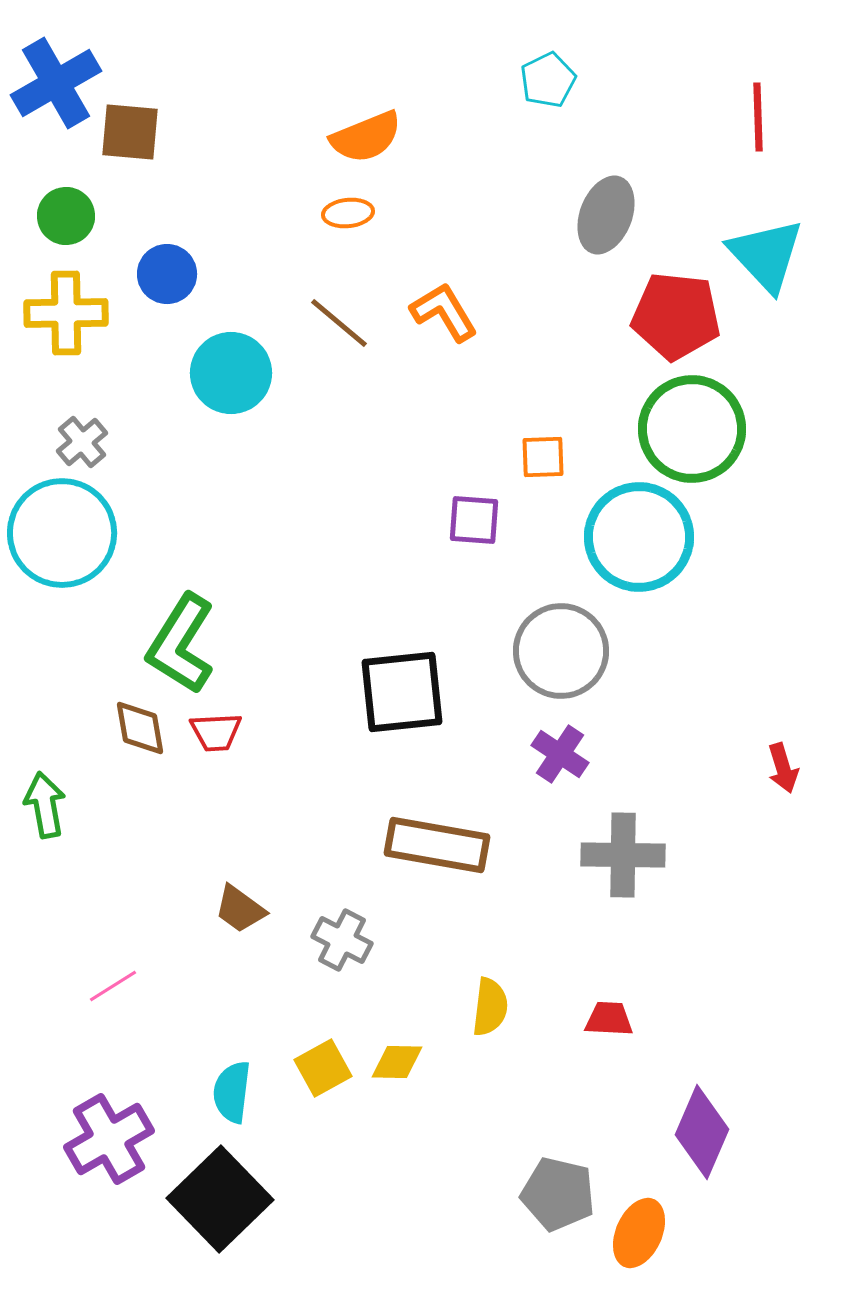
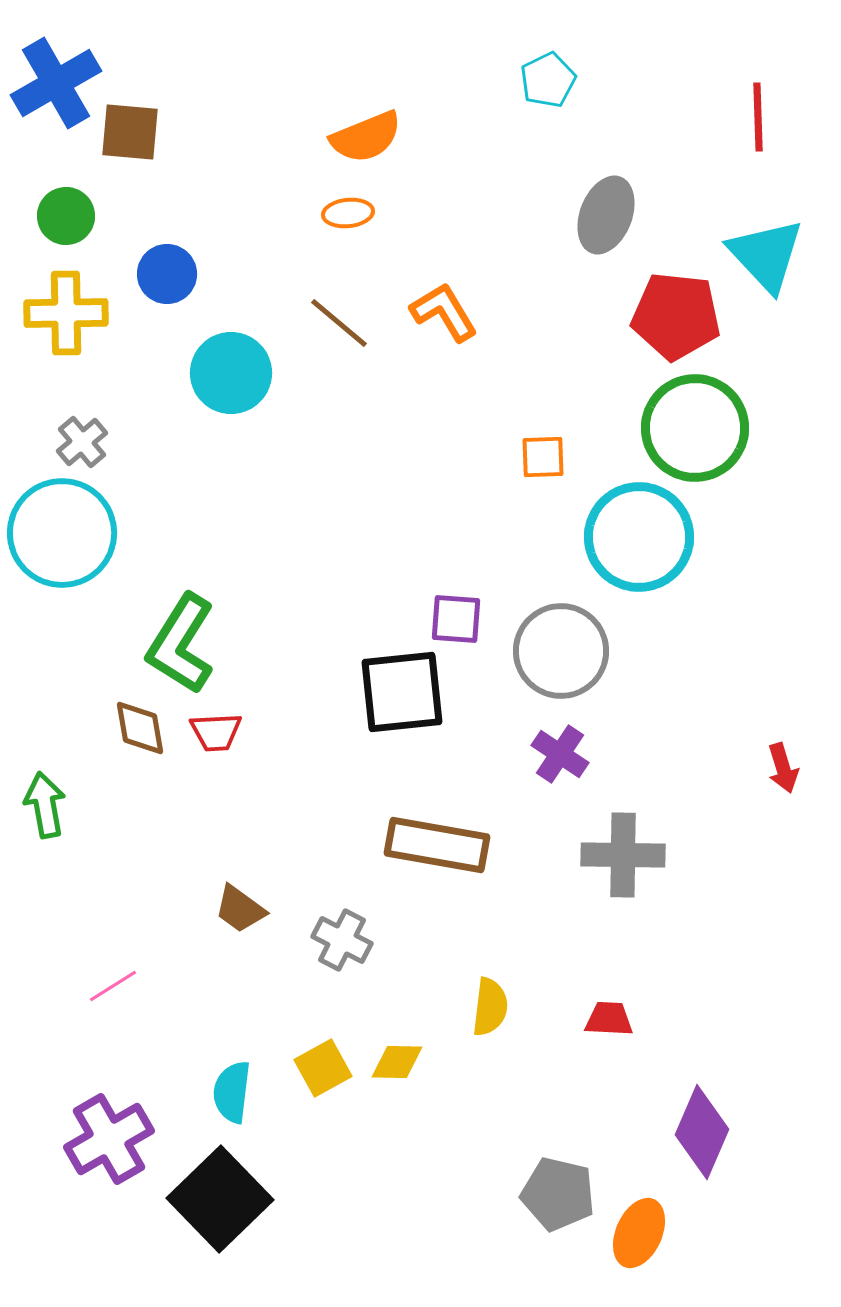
green circle at (692, 429): moved 3 px right, 1 px up
purple square at (474, 520): moved 18 px left, 99 px down
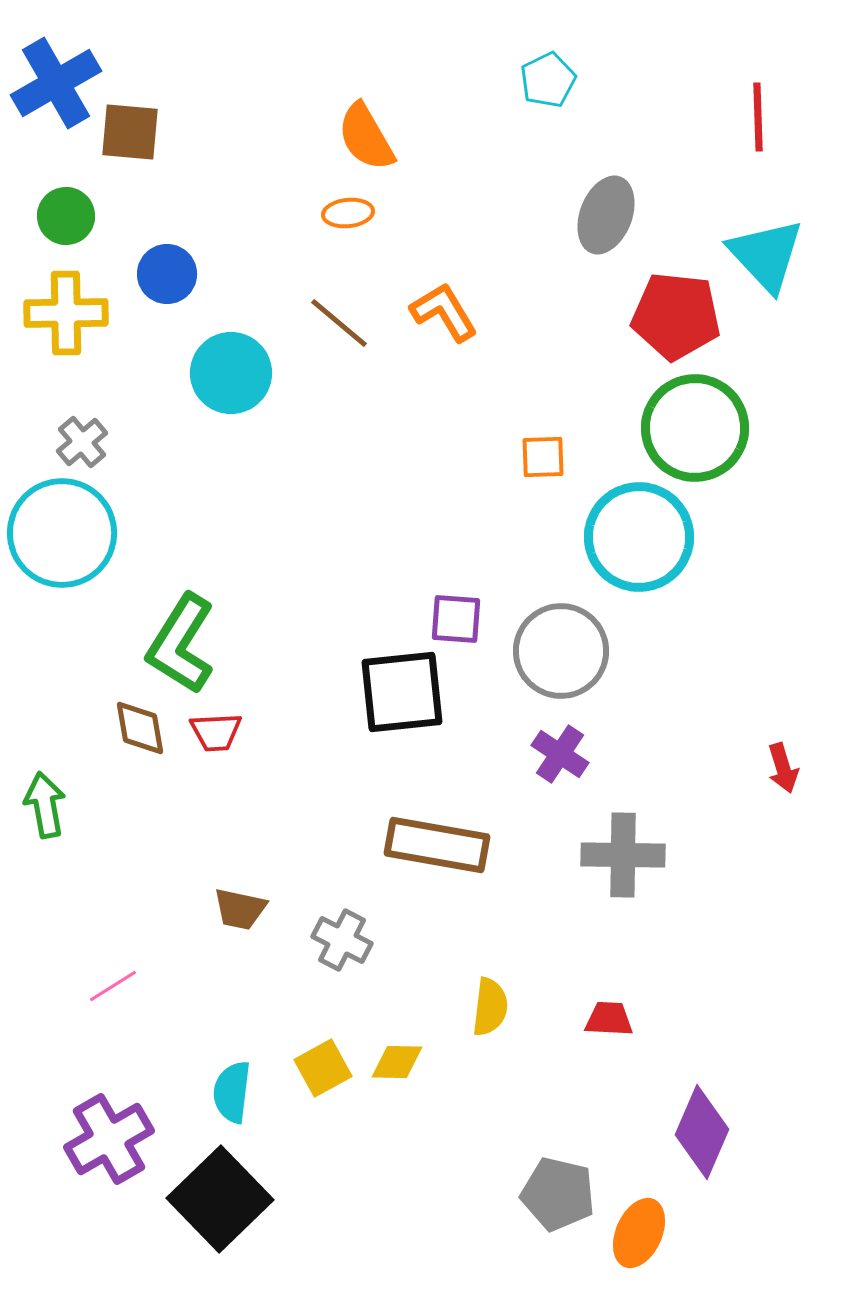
orange semicircle at (366, 137): rotated 82 degrees clockwise
brown trapezoid at (240, 909): rotated 24 degrees counterclockwise
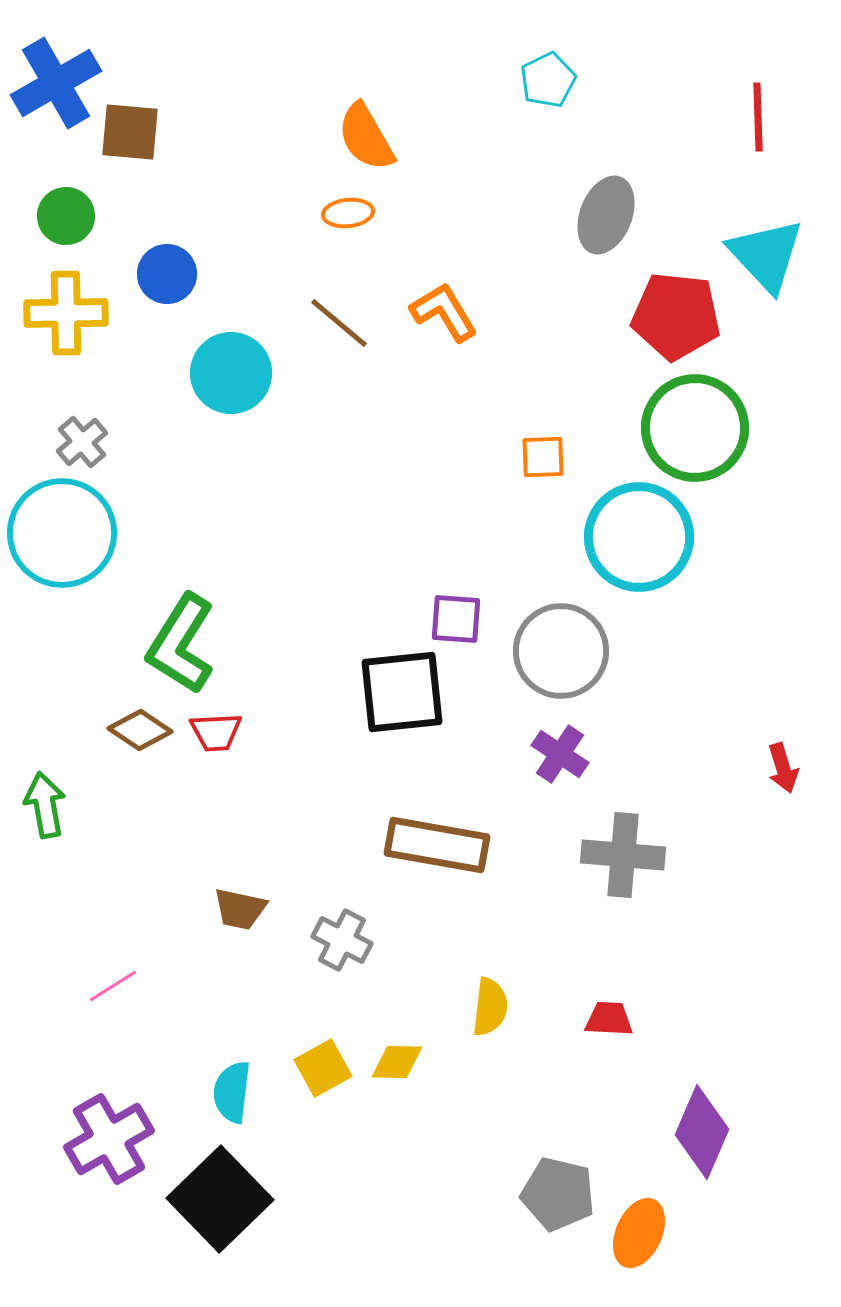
brown diamond at (140, 728): moved 2 px down; rotated 46 degrees counterclockwise
gray cross at (623, 855): rotated 4 degrees clockwise
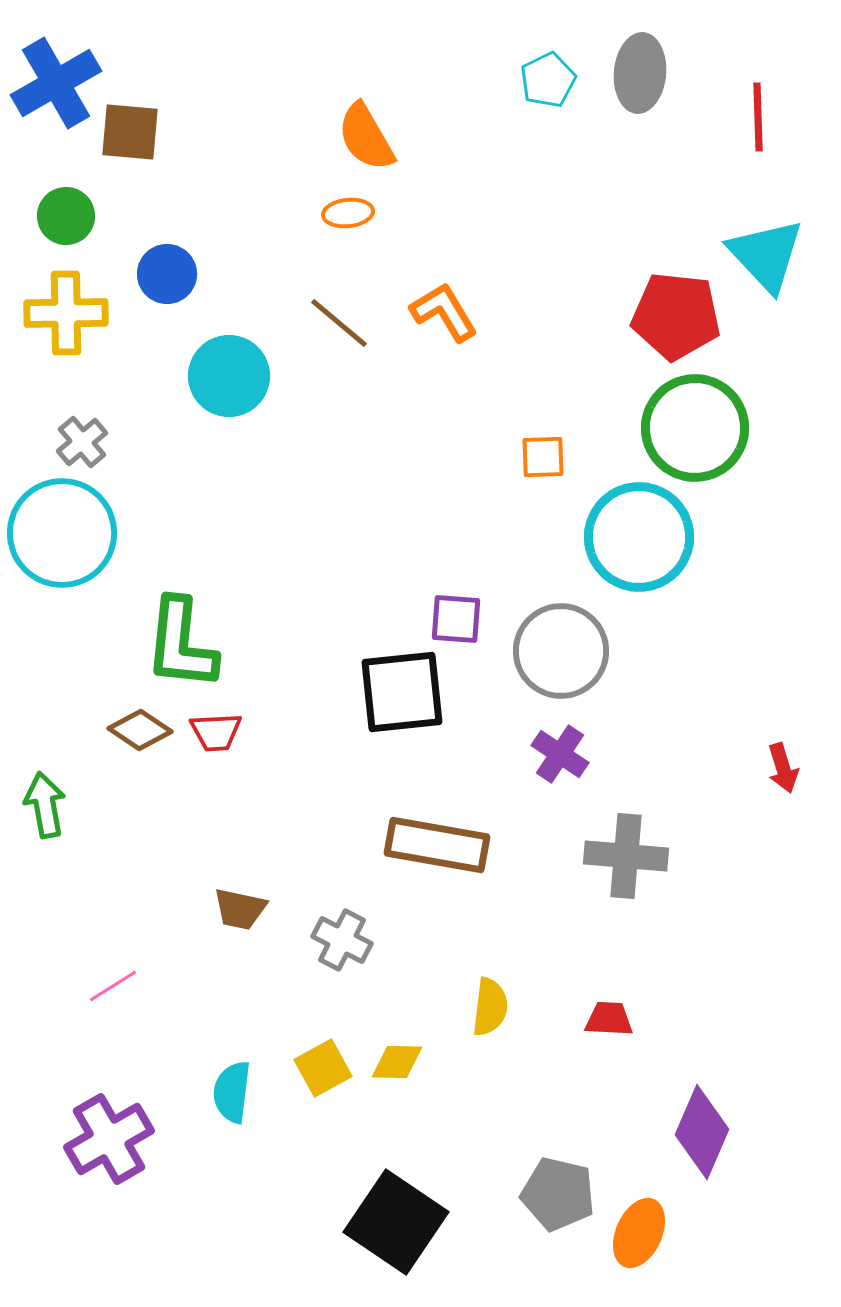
gray ellipse at (606, 215): moved 34 px right, 142 px up; rotated 16 degrees counterclockwise
cyan circle at (231, 373): moved 2 px left, 3 px down
green L-shape at (181, 644): rotated 26 degrees counterclockwise
gray cross at (623, 855): moved 3 px right, 1 px down
black square at (220, 1199): moved 176 px right, 23 px down; rotated 12 degrees counterclockwise
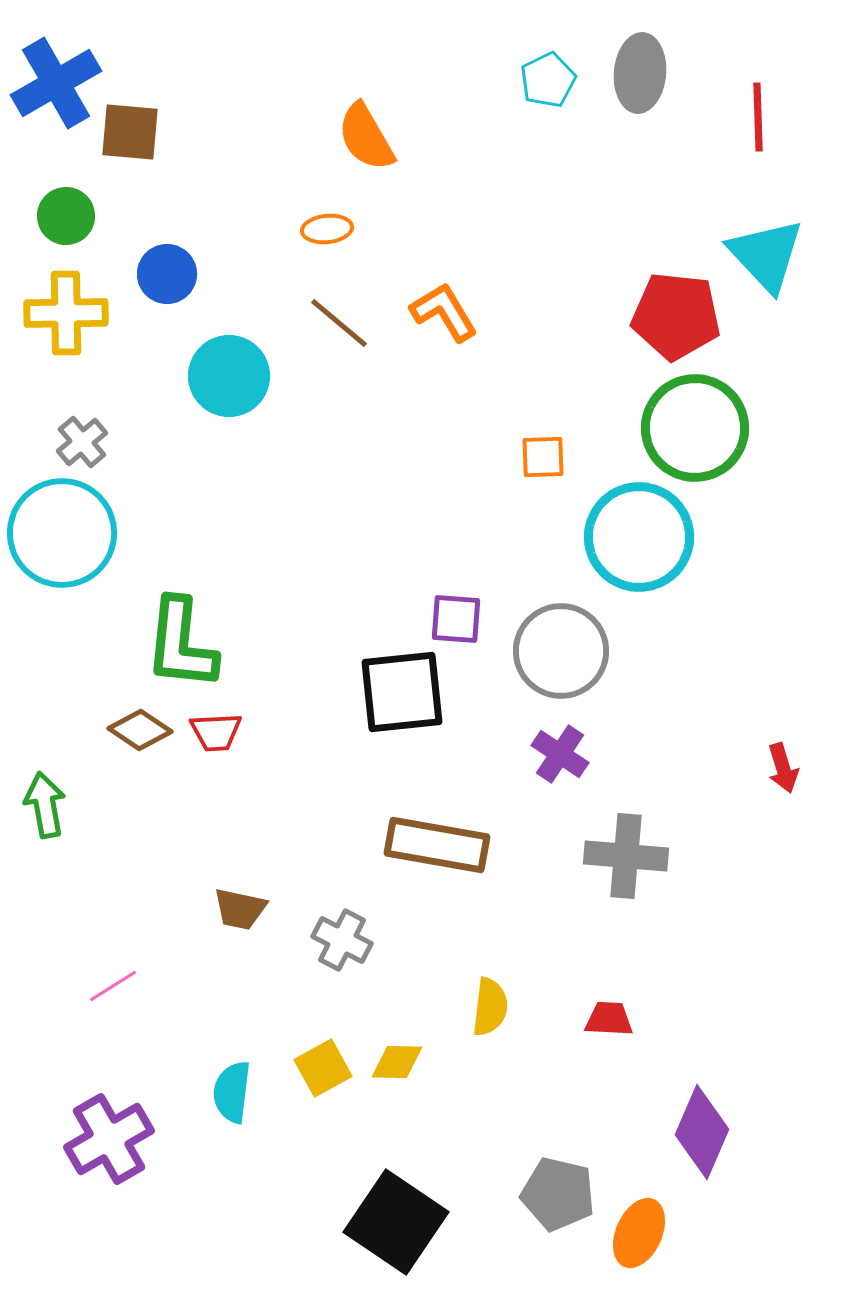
orange ellipse at (348, 213): moved 21 px left, 16 px down
